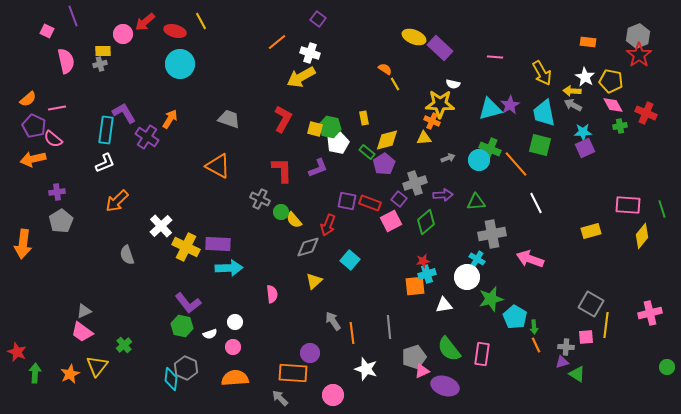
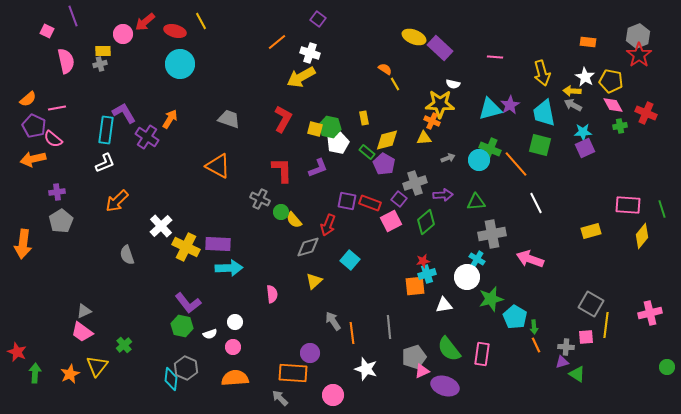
yellow arrow at (542, 73): rotated 15 degrees clockwise
purple pentagon at (384, 164): rotated 10 degrees counterclockwise
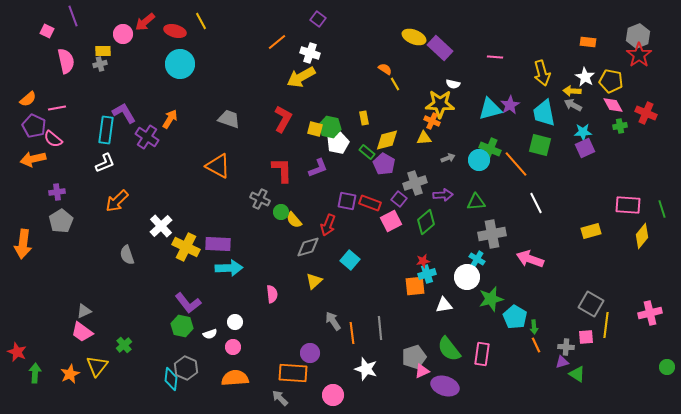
gray line at (389, 327): moved 9 px left, 1 px down
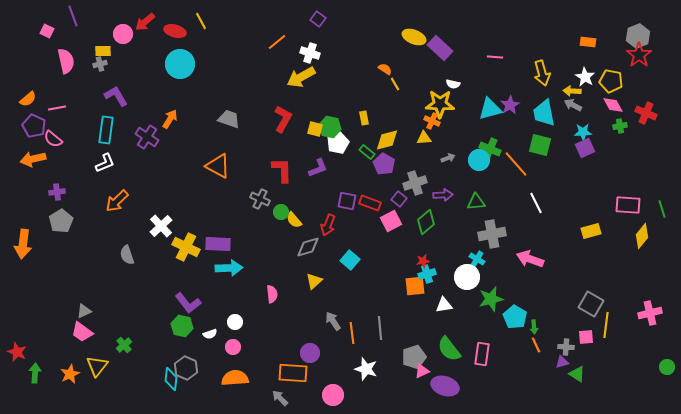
purple L-shape at (124, 113): moved 8 px left, 17 px up
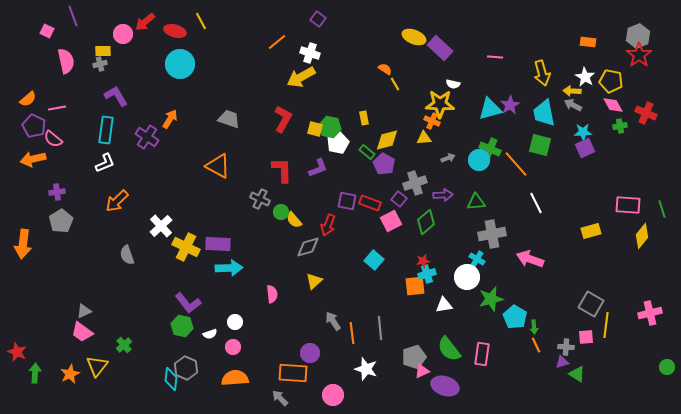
cyan square at (350, 260): moved 24 px right
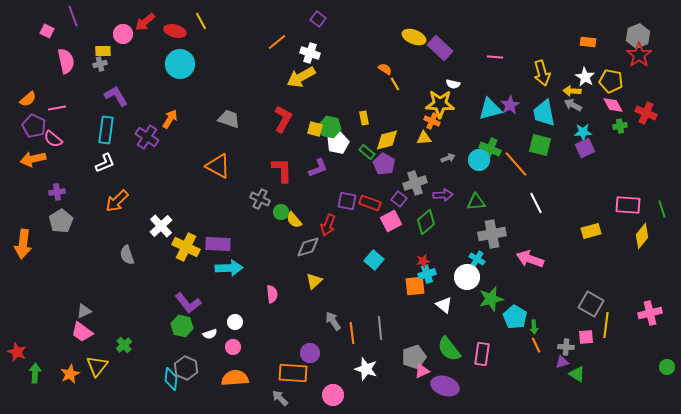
white triangle at (444, 305): rotated 48 degrees clockwise
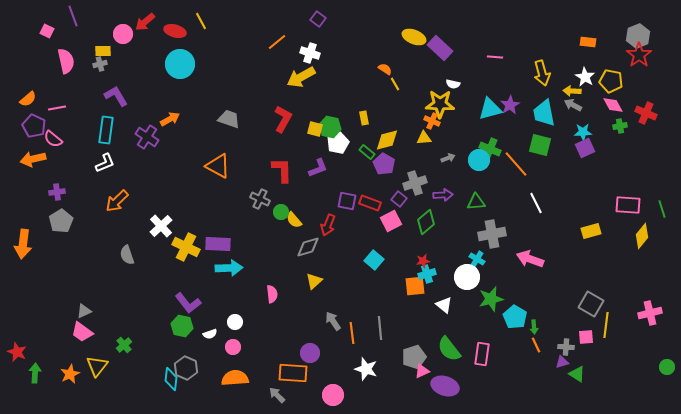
orange arrow at (170, 119): rotated 30 degrees clockwise
gray arrow at (280, 398): moved 3 px left, 3 px up
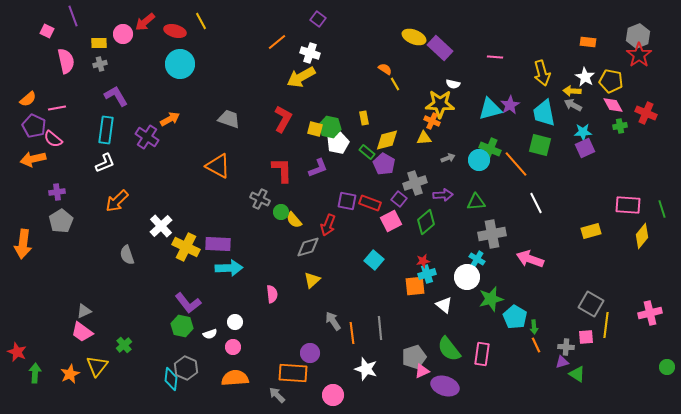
yellow rectangle at (103, 51): moved 4 px left, 8 px up
yellow triangle at (314, 281): moved 2 px left, 1 px up
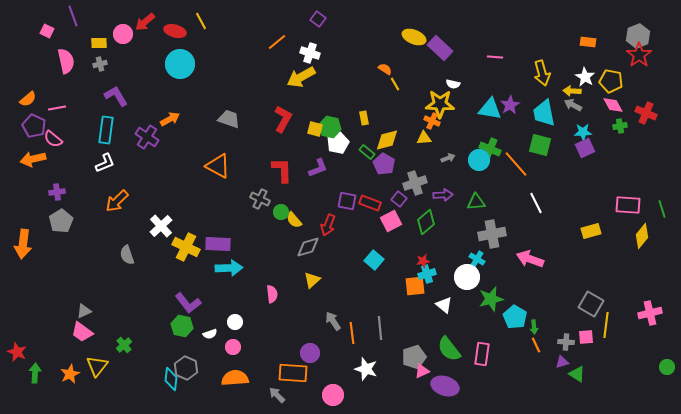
cyan triangle at (490, 109): rotated 25 degrees clockwise
gray cross at (566, 347): moved 5 px up
